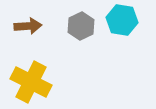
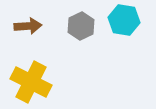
cyan hexagon: moved 2 px right
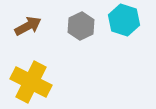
cyan hexagon: rotated 8 degrees clockwise
brown arrow: rotated 24 degrees counterclockwise
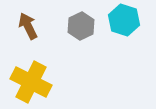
brown arrow: rotated 88 degrees counterclockwise
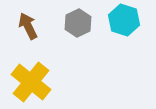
gray hexagon: moved 3 px left, 3 px up
yellow cross: rotated 12 degrees clockwise
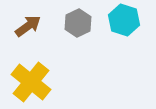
brown arrow: rotated 80 degrees clockwise
